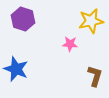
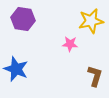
purple hexagon: rotated 10 degrees counterclockwise
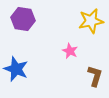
pink star: moved 7 px down; rotated 21 degrees clockwise
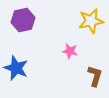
purple hexagon: moved 1 px down; rotated 20 degrees counterclockwise
pink star: rotated 14 degrees counterclockwise
blue star: moved 1 px up
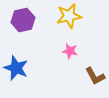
yellow star: moved 22 px left, 5 px up
brown L-shape: rotated 135 degrees clockwise
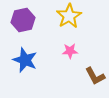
yellow star: rotated 20 degrees counterclockwise
pink star: rotated 14 degrees counterclockwise
blue star: moved 9 px right, 8 px up
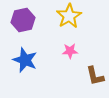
brown L-shape: rotated 15 degrees clockwise
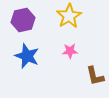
blue star: moved 2 px right, 4 px up
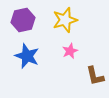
yellow star: moved 4 px left, 4 px down; rotated 15 degrees clockwise
pink star: rotated 21 degrees counterclockwise
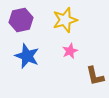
purple hexagon: moved 2 px left
